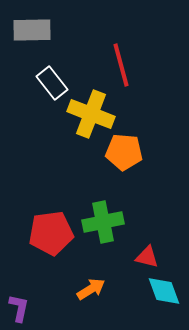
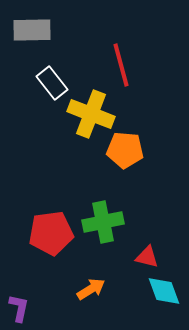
orange pentagon: moved 1 px right, 2 px up
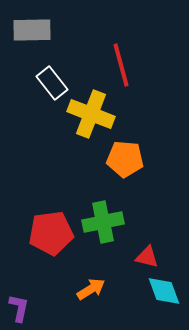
orange pentagon: moved 9 px down
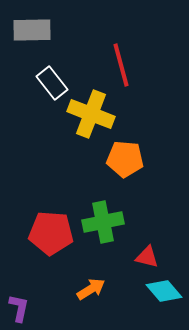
red pentagon: rotated 12 degrees clockwise
cyan diamond: rotated 21 degrees counterclockwise
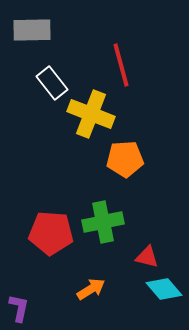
orange pentagon: rotated 9 degrees counterclockwise
cyan diamond: moved 2 px up
